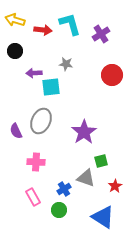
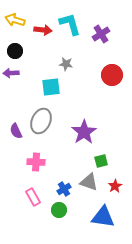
purple arrow: moved 23 px left
gray triangle: moved 3 px right, 4 px down
blue triangle: rotated 25 degrees counterclockwise
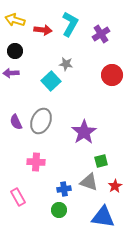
cyan L-shape: rotated 45 degrees clockwise
cyan square: moved 6 px up; rotated 36 degrees counterclockwise
purple semicircle: moved 9 px up
blue cross: rotated 24 degrees clockwise
pink rectangle: moved 15 px left
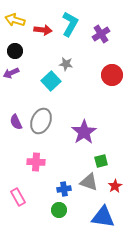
purple arrow: rotated 21 degrees counterclockwise
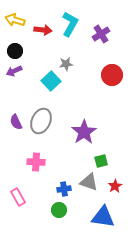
gray star: rotated 16 degrees counterclockwise
purple arrow: moved 3 px right, 2 px up
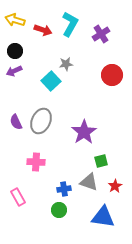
red arrow: rotated 12 degrees clockwise
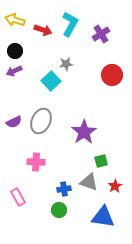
purple semicircle: moved 2 px left; rotated 91 degrees counterclockwise
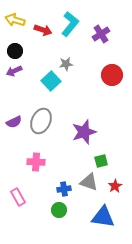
cyan L-shape: rotated 10 degrees clockwise
purple star: rotated 15 degrees clockwise
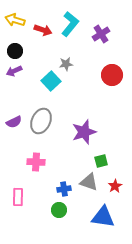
pink rectangle: rotated 30 degrees clockwise
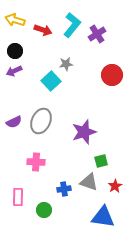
cyan L-shape: moved 2 px right, 1 px down
purple cross: moved 4 px left
green circle: moved 15 px left
